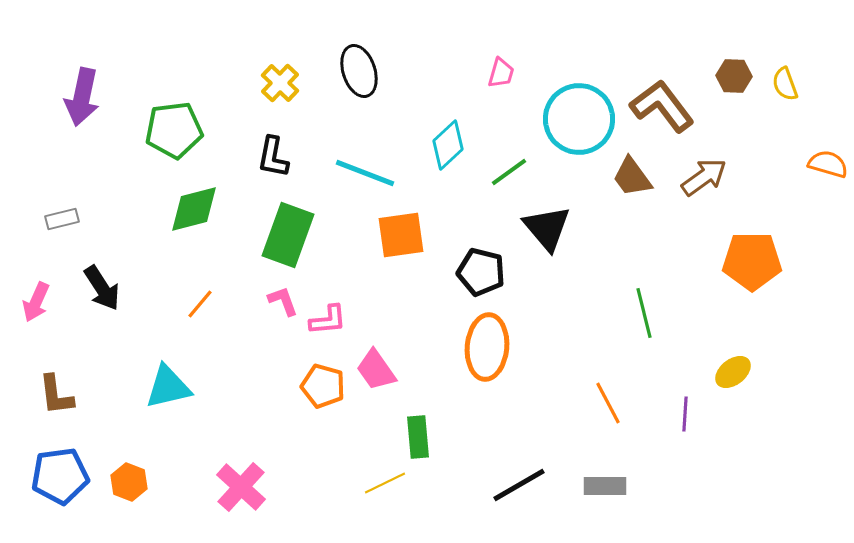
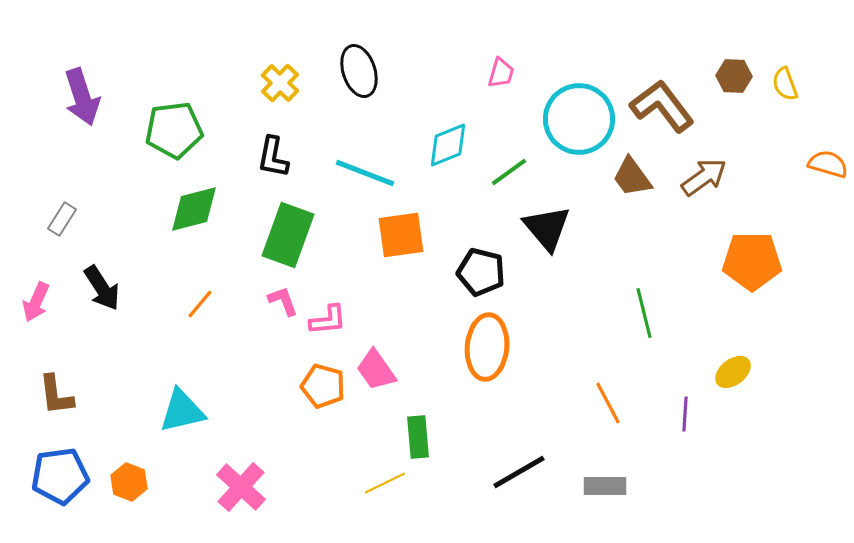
purple arrow at (82, 97): rotated 30 degrees counterclockwise
cyan diamond at (448, 145): rotated 21 degrees clockwise
gray rectangle at (62, 219): rotated 44 degrees counterclockwise
cyan triangle at (168, 387): moved 14 px right, 24 px down
black line at (519, 485): moved 13 px up
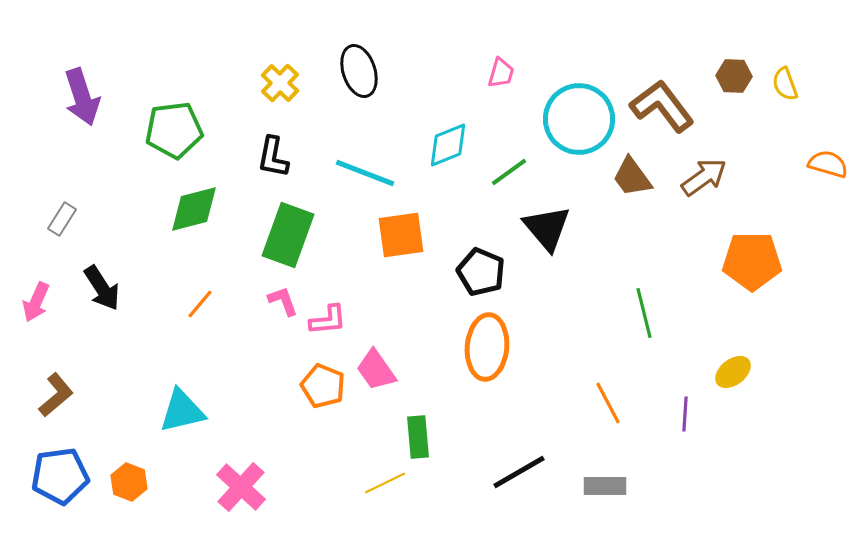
black pentagon at (481, 272): rotated 9 degrees clockwise
orange pentagon at (323, 386): rotated 6 degrees clockwise
brown L-shape at (56, 395): rotated 123 degrees counterclockwise
